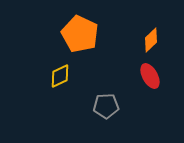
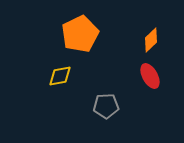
orange pentagon: rotated 21 degrees clockwise
yellow diamond: rotated 15 degrees clockwise
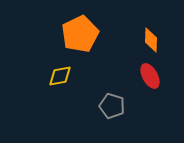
orange diamond: rotated 45 degrees counterclockwise
gray pentagon: moved 6 px right; rotated 20 degrees clockwise
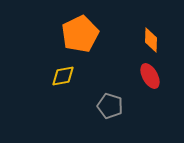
yellow diamond: moved 3 px right
gray pentagon: moved 2 px left
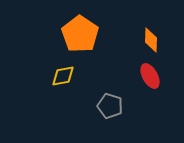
orange pentagon: rotated 12 degrees counterclockwise
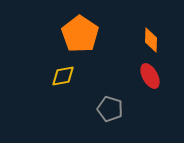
gray pentagon: moved 3 px down
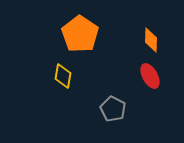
yellow diamond: rotated 70 degrees counterclockwise
gray pentagon: moved 3 px right; rotated 10 degrees clockwise
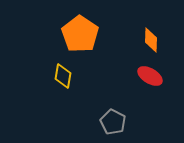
red ellipse: rotated 30 degrees counterclockwise
gray pentagon: moved 13 px down
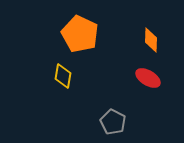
orange pentagon: rotated 9 degrees counterclockwise
red ellipse: moved 2 px left, 2 px down
